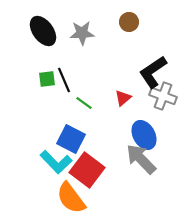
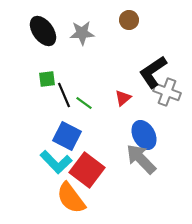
brown circle: moved 2 px up
black line: moved 15 px down
gray cross: moved 4 px right, 4 px up
blue square: moved 4 px left, 3 px up
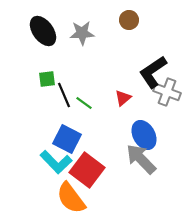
blue square: moved 3 px down
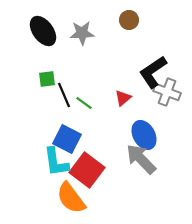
cyan L-shape: rotated 36 degrees clockwise
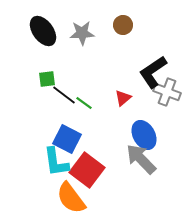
brown circle: moved 6 px left, 5 px down
black line: rotated 30 degrees counterclockwise
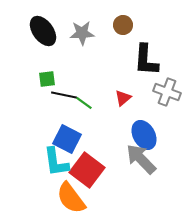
black L-shape: moved 7 px left, 12 px up; rotated 52 degrees counterclockwise
black line: rotated 25 degrees counterclockwise
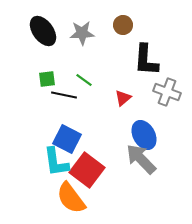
green line: moved 23 px up
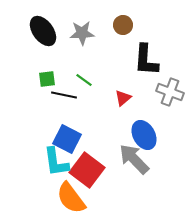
gray cross: moved 3 px right
gray arrow: moved 7 px left
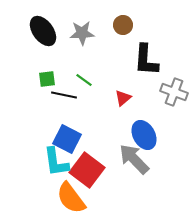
gray cross: moved 4 px right
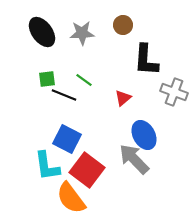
black ellipse: moved 1 px left, 1 px down
black line: rotated 10 degrees clockwise
cyan L-shape: moved 9 px left, 4 px down
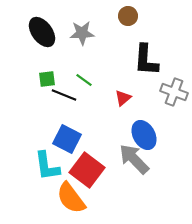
brown circle: moved 5 px right, 9 px up
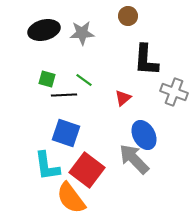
black ellipse: moved 2 px right, 2 px up; rotated 68 degrees counterclockwise
green square: rotated 24 degrees clockwise
black line: rotated 25 degrees counterclockwise
blue square: moved 1 px left, 6 px up; rotated 8 degrees counterclockwise
